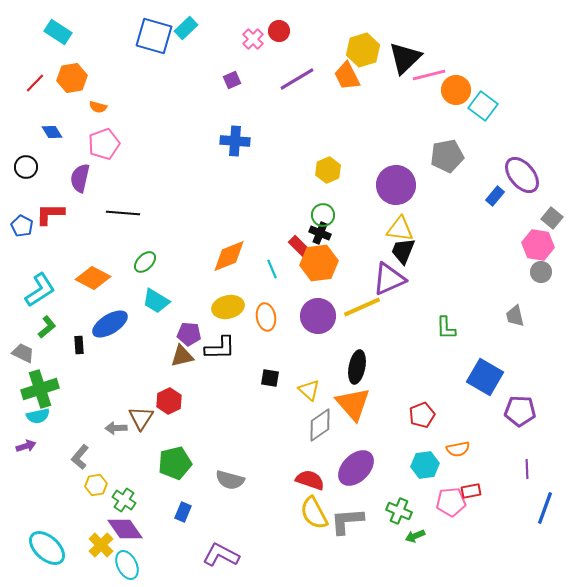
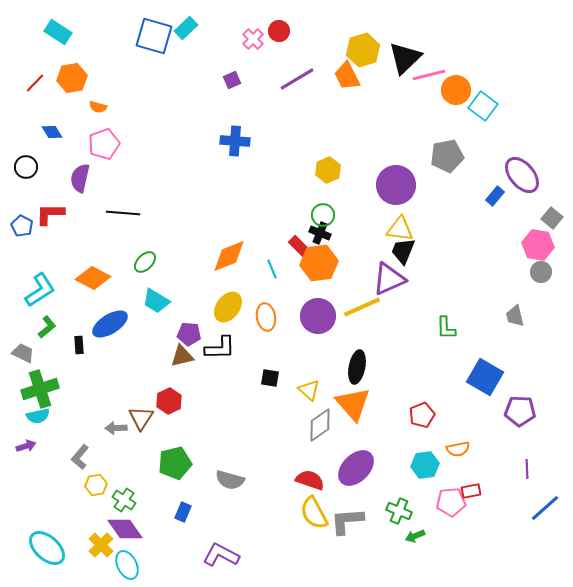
yellow ellipse at (228, 307): rotated 40 degrees counterclockwise
blue line at (545, 508): rotated 28 degrees clockwise
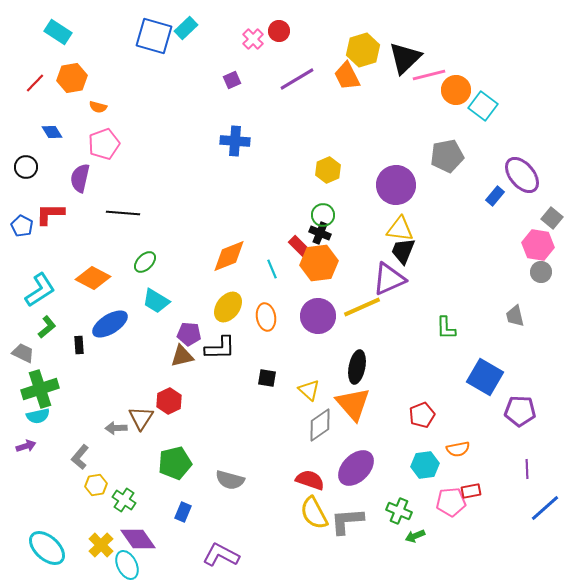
black square at (270, 378): moved 3 px left
purple diamond at (125, 529): moved 13 px right, 10 px down
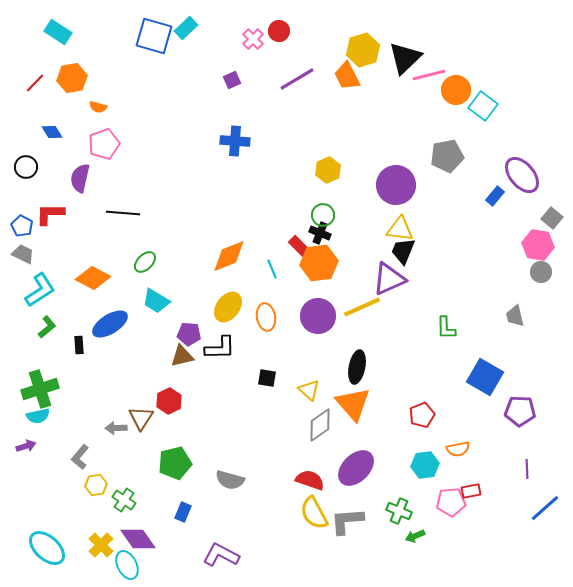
gray trapezoid at (23, 353): moved 99 px up
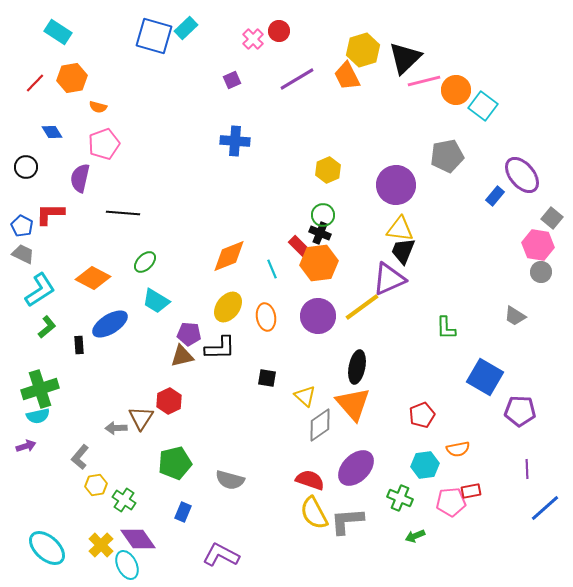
pink line at (429, 75): moved 5 px left, 6 px down
yellow line at (362, 307): rotated 12 degrees counterclockwise
gray trapezoid at (515, 316): rotated 45 degrees counterclockwise
yellow triangle at (309, 390): moved 4 px left, 6 px down
green cross at (399, 511): moved 1 px right, 13 px up
